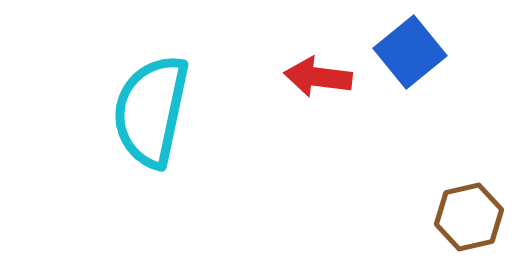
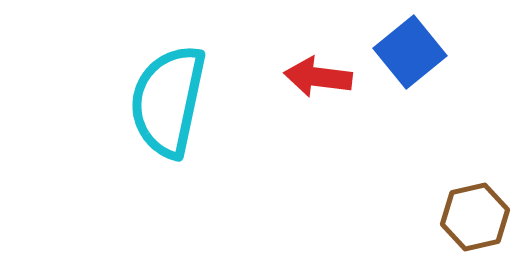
cyan semicircle: moved 17 px right, 10 px up
brown hexagon: moved 6 px right
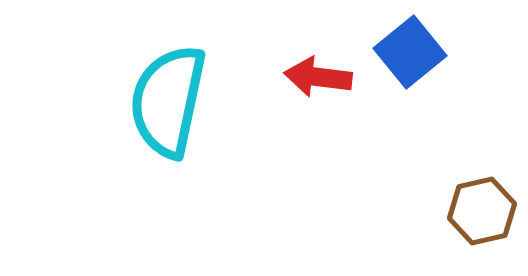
brown hexagon: moved 7 px right, 6 px up
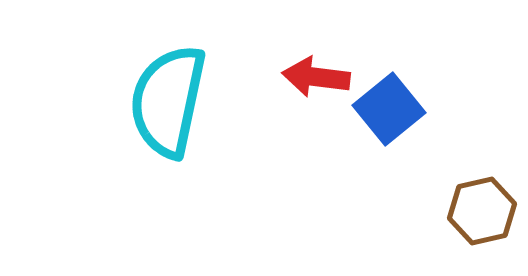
blue square: moved 21 px left, 57 px down
red arrow: moved 2 px left
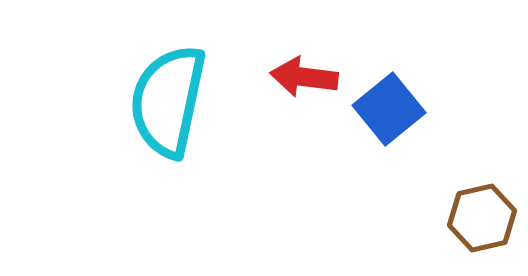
red arrow: moved 12 px left
brown hexagon: moved 7 px down
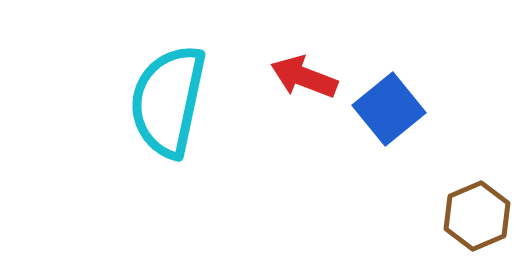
red arrow: rotated 14 degrees clockwise
brown hexagon: moved 5 px left, 2 px up; rotated 10 degrees counterclockwise
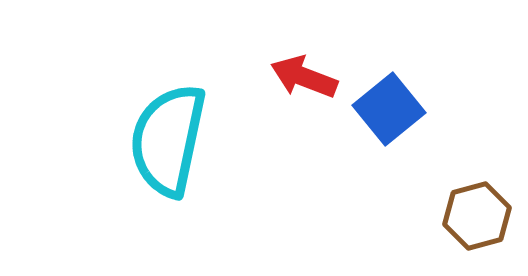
cyan semicircle: moved 39 px down
brown hexagon: rotated 8 degrees clockwise
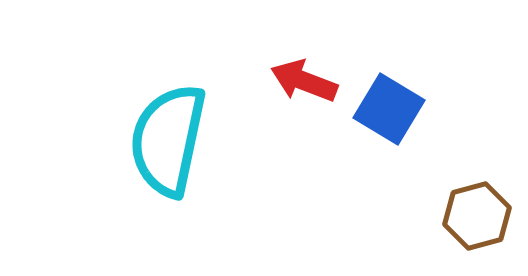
red arrow: moved 4 px down
blue square: rotated 20 degrees counterclockwise
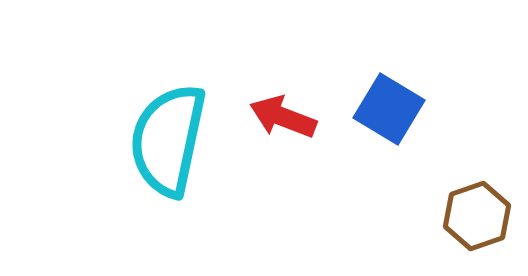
red arrow: moved 21 px left, 36 px down
brown hexagon: rotated 4 degrees counterclockwise
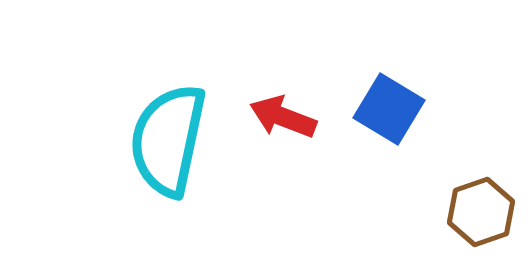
brown hexagon: moved 4 px right, 4 px up
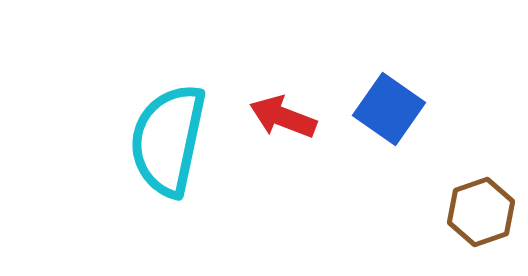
blue square: rotated 4 degrees clockwise
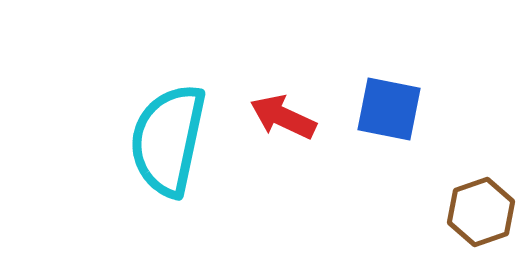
blue square: rotated 24 degrees counterclockwise
red arrow: rotated 4 degrees clockwise
